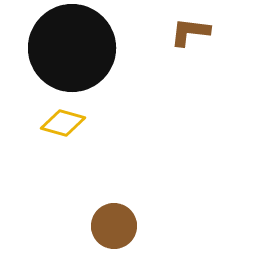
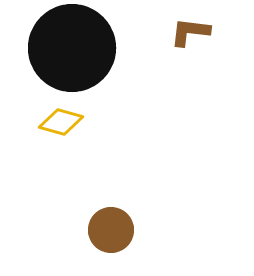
yellow diamond: moved 2 px left, 1 px up
brown circle: moved 3 px left, 4 px down
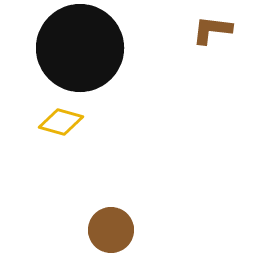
brown L-shape: moved 22 px right, 2 px up
black circle: moved 8 px right
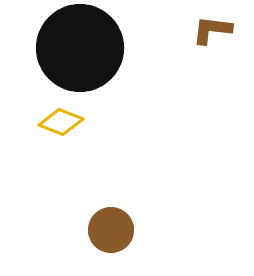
yellow diamond: rotated 6 degrees clockwise
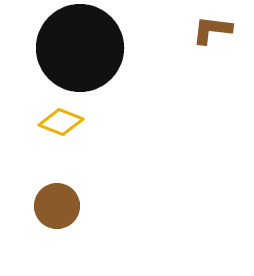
brown circle: moved 54 px left, 24 px up
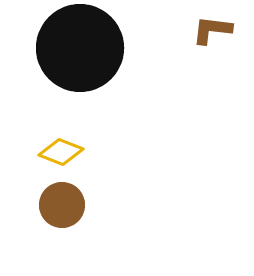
yellow diamond: moved 30 px down
brown circle: moved 5 px right, 1 px up
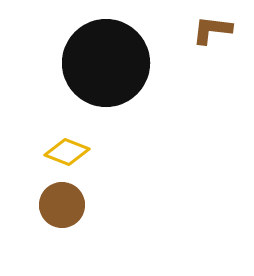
black circle: moved 26 px right, 15 px down
yellow diamond: moved 6 px right
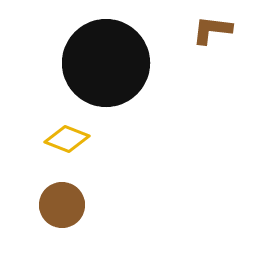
yellow diamond: moved 13 px up
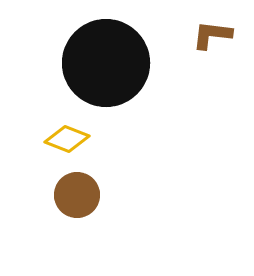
brown L-shape: moved 5 px down
brown circle: moved 15 px right, 10 px up
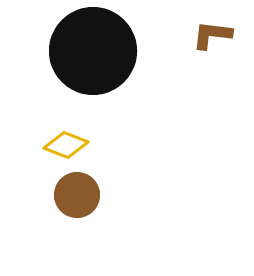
black circle: moved 13 px left, 12 px up
yellow diamond: moved 1 px left, 6 px down
